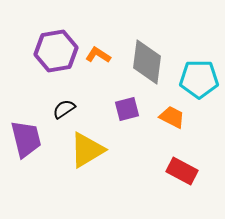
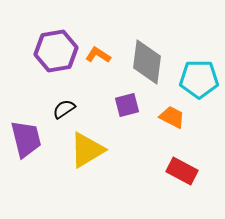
purple square: moved 4 px up
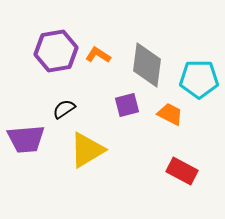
gray diamond: moved 3 px down
orange trapezoid: moved 2 px left, 3 px up
purple trapezoid: rotated 99 degrees clockwise
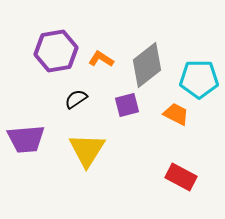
orange L-shape: moved 3 px right, 4 px down
gray diamond: rotated 45 degrees clockwise
black semicircle: moved 12 px right, 10 px up
orange trapezoid: moved 6 px right
yellow triangle: rotated 27 degrees counterclockwise
red rectangle: moved 1 px left, 6 px down
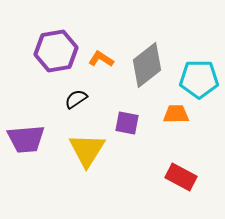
purple square: moved 18 px down; rotated 25 degrees clockwise
orange trapezoid: rotated 28 degrees counterclockwise
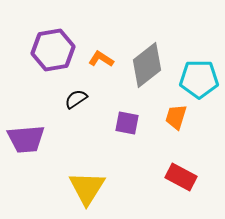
purple hexagon: moved 3 px left, 1 px up
orange trapezoid: moved 3 px down; rotated 72 degrees counterclockwise
yellow triangle: moved 38 px down
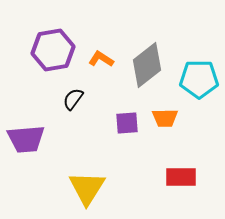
black semicircle: moved 3 px left; rotated 20 degrees counterclockwise
orange trapezoid: moved 11 px left, 1 px down; rotated 108 degrees counterclockwise
purple square: rotated 15 degrees counterclockwise
red rectangle: rotated 28 degrees counterclockwise
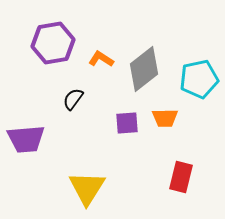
purple hexagon: moved 7 px up
gray diamond: moved 3 px left, 4 px down
cyan pentagon: rotated 12 degrees counterclockwise
red rectangle: rotated 76 degrees counterclockwise
